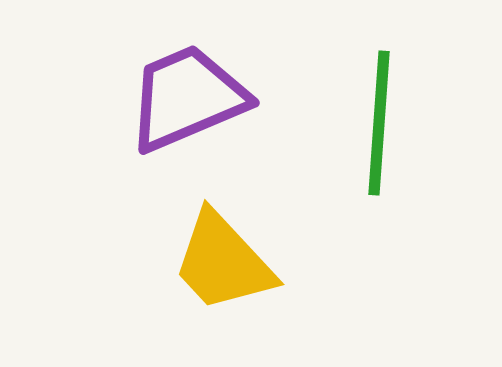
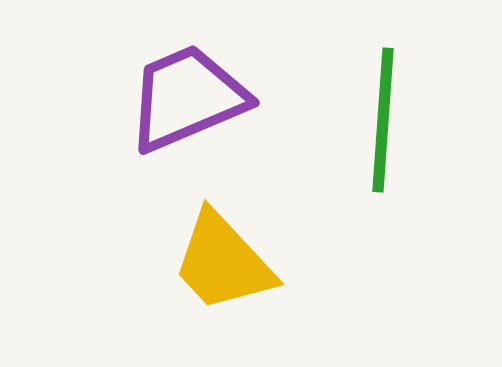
green line: moved 4 px right, 3 px up
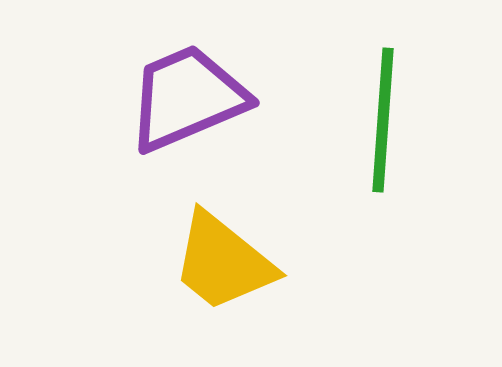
yellow trapezoid: rotated 8 degrees counterclockwise
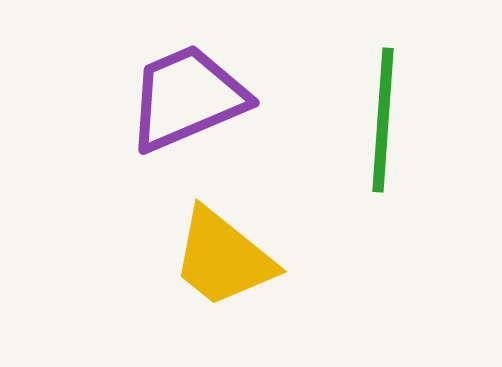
yellow trapezoid: moved 4 px up
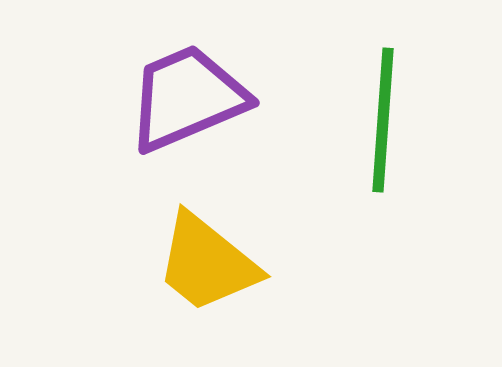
yellow trapezoid: moved 16 px left, 5 px down
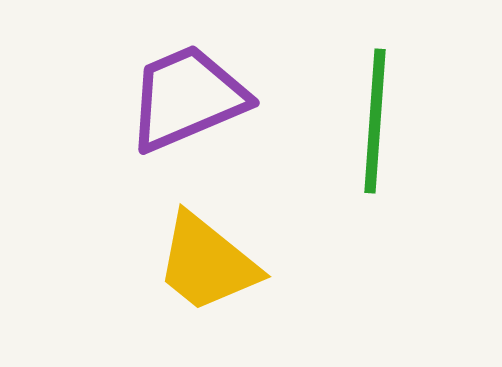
green line: moved 8 px left, 1 px down
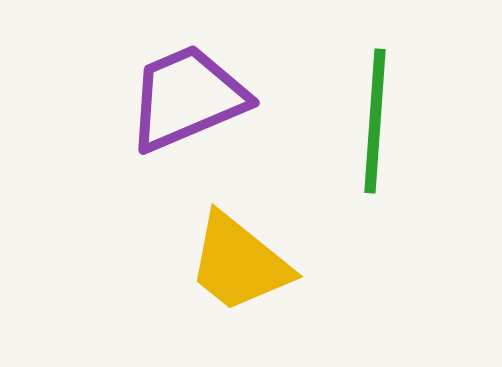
yellow trapezoid: moved 32 px right
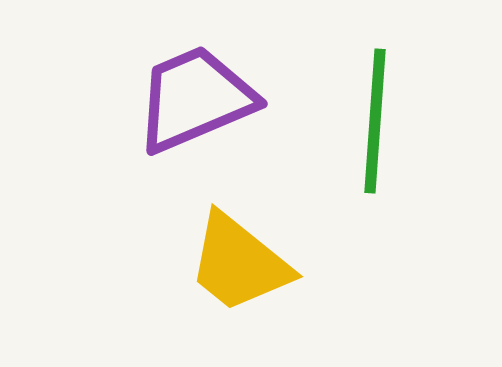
purple trapezoid: moved 8 px right, 1 px down
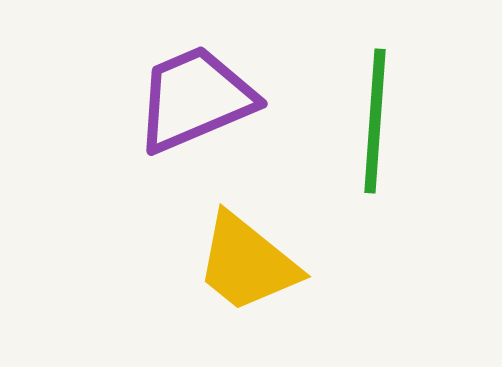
yellow trapezoid: moved 8 px right
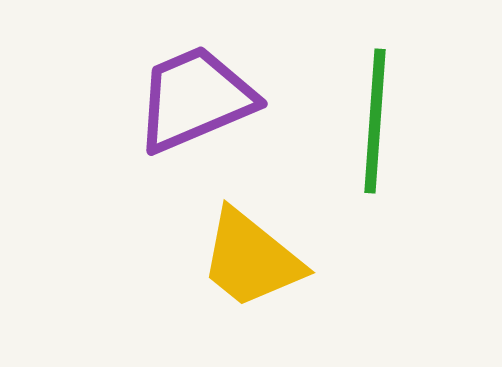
yellow trapezoid: moved 4 px right, 4 px up
